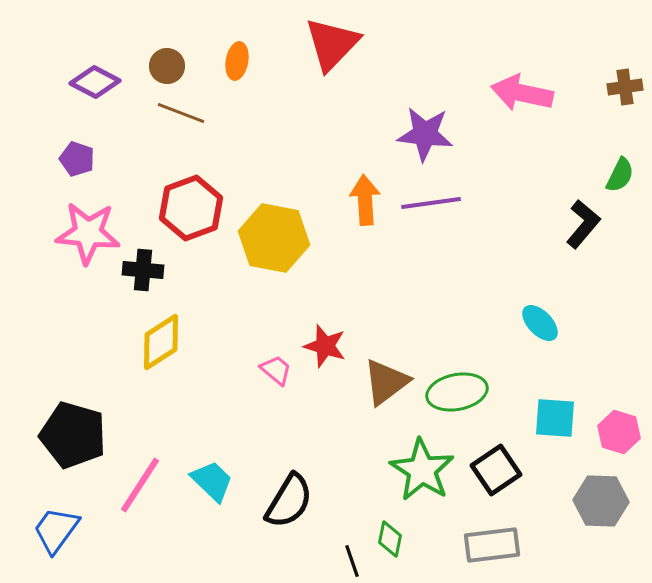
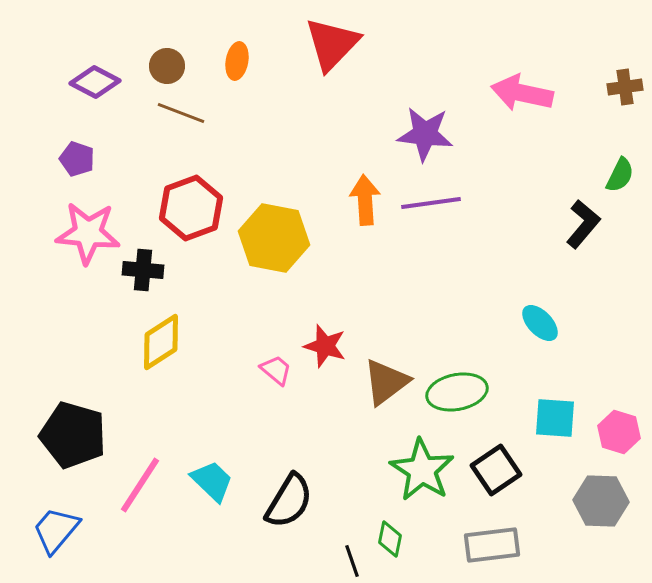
blue trapezoid: rotated 4 degrees clockwise
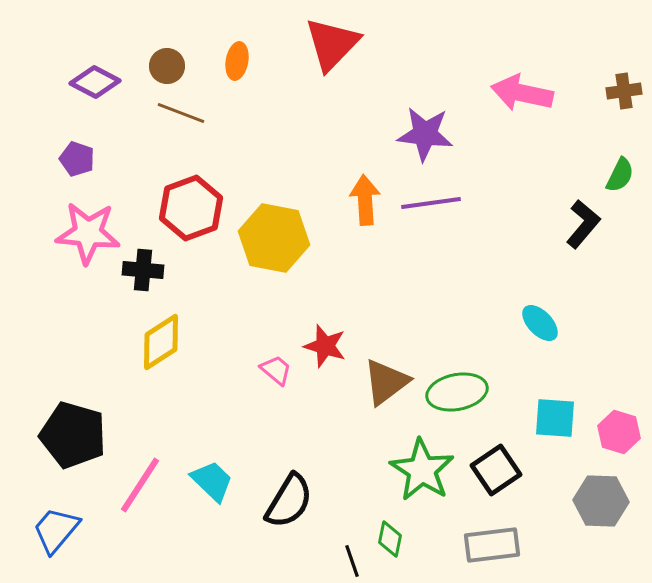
brown cross: moved 1 px left, 4 px down
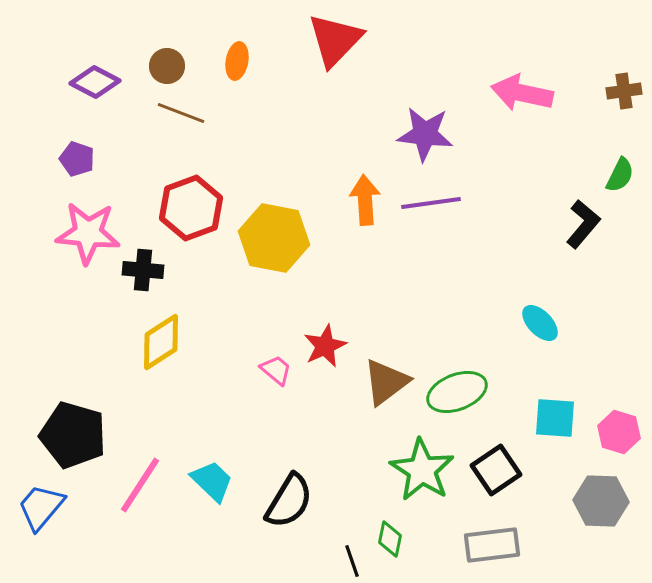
red triangle: moved 3 px right, 4 px up
red star: rotated 30 degrees clockwise
green ellipse: rotated 10 degrees counterclockwise
blue trapezoid: moved 15 px left, 23 px up
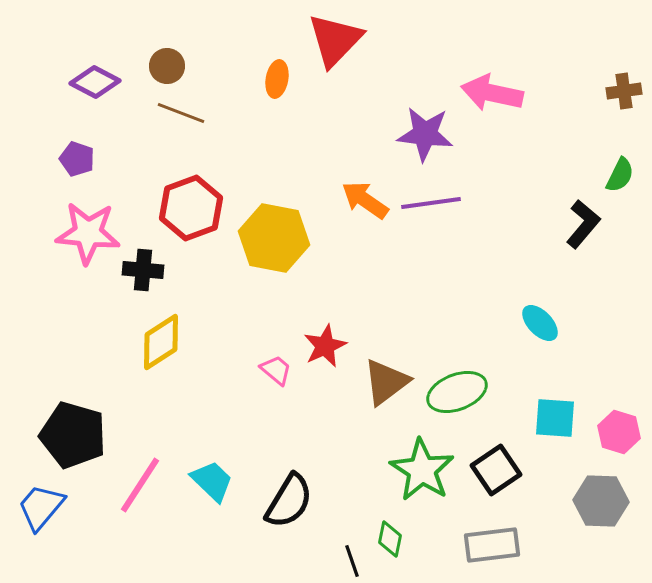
orange ellipse: moved 40 px right, 18 px down
pink arrow: moved 30 px left
orange arrow: rotated 51 degrees counterclockwise
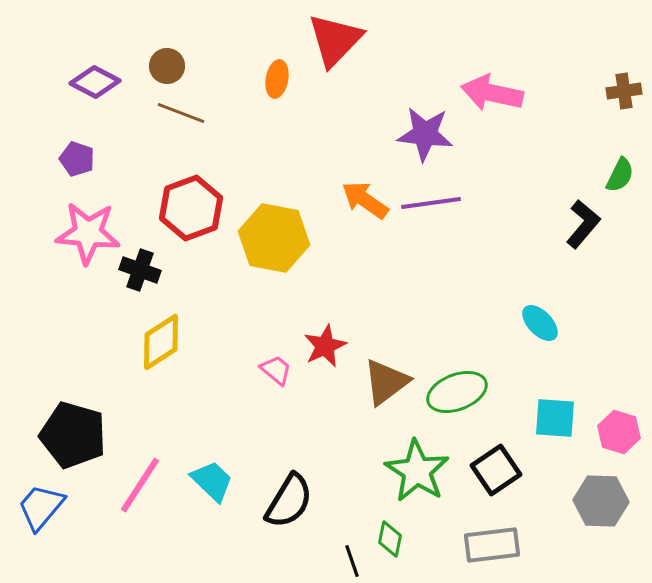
black cross: moved 3 px left; rotated 15 degrees clockwise
green star: moved 5 px left, 1 px down
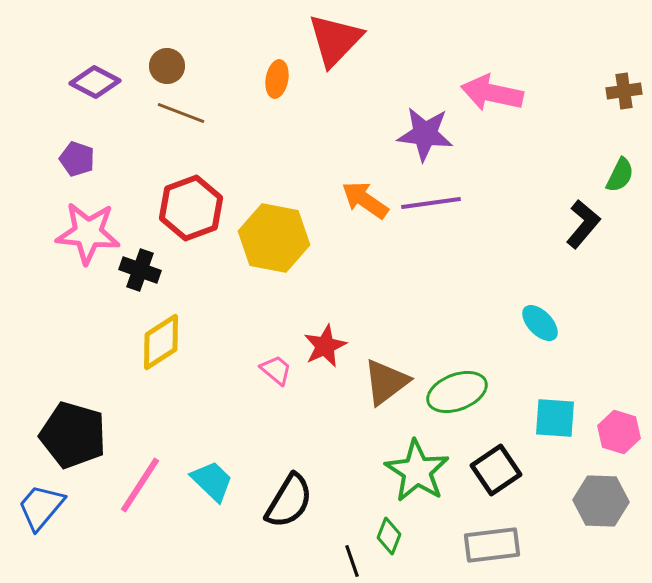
green diamond: moved 1 px left, 3 px up; rotated 9 degrees clockwise
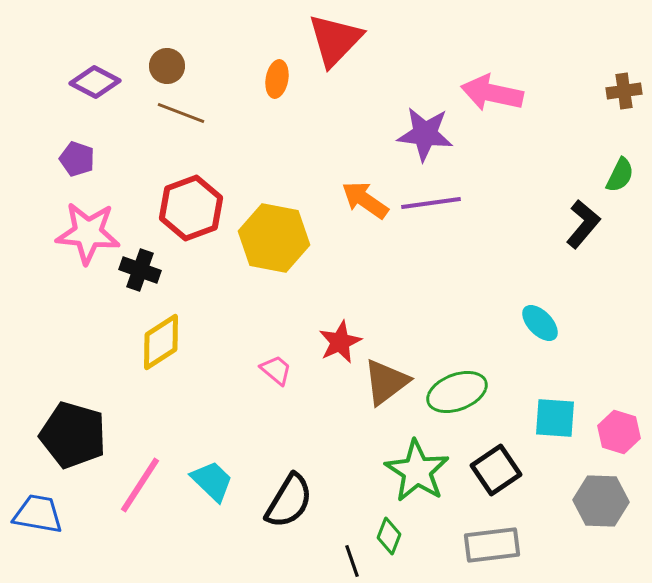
red star: moved 15 px right, 4 px up
blue trapezoid: moved 3 px left, 7 px down; rotated 60 degrees clockwise
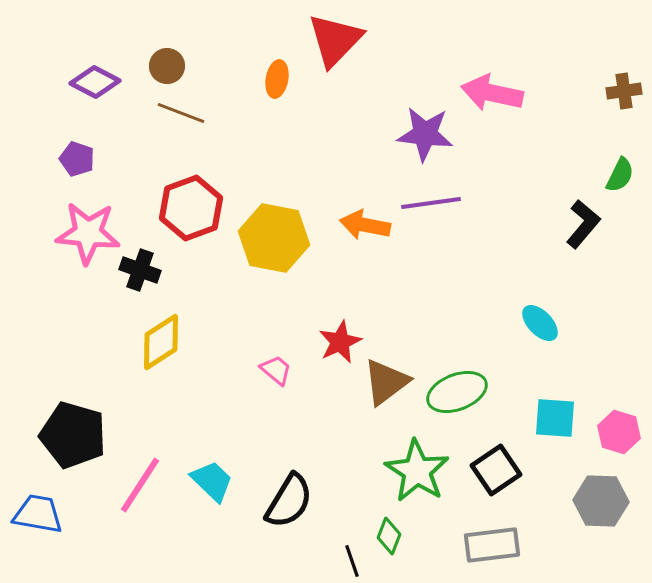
orange arrow: moved 25 px down; rotated 24 degrees counterclockwise
